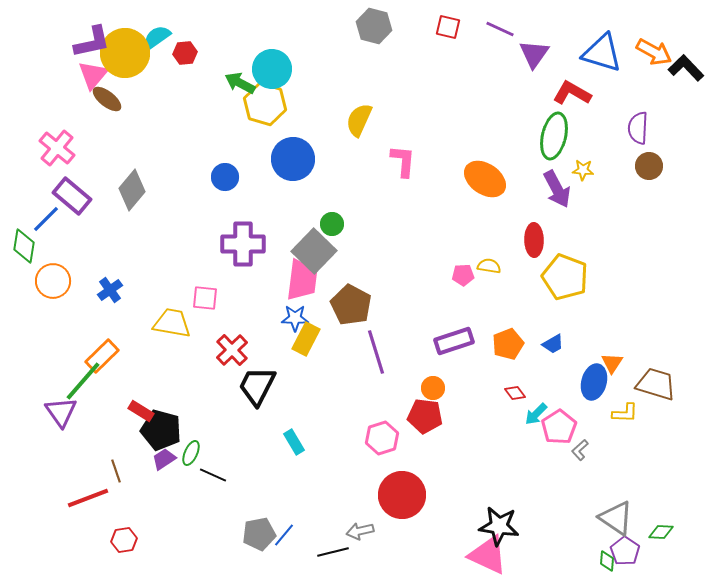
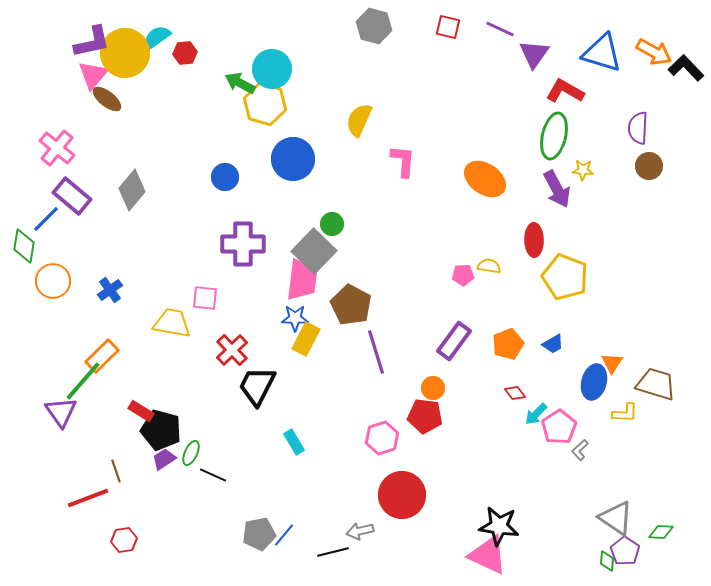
red L-shape at (572, 93): moved 7 px left, 2 px up
purple rectangle at (454, 341): rotated 36 degrees counterclockwise
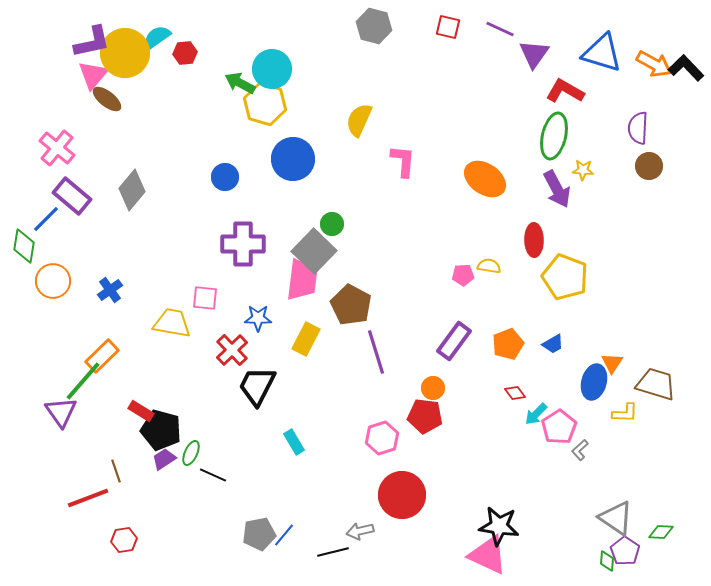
orange arrow at (654, 52): moved 12 px down
blue star at (295, 318): moved 37 px left
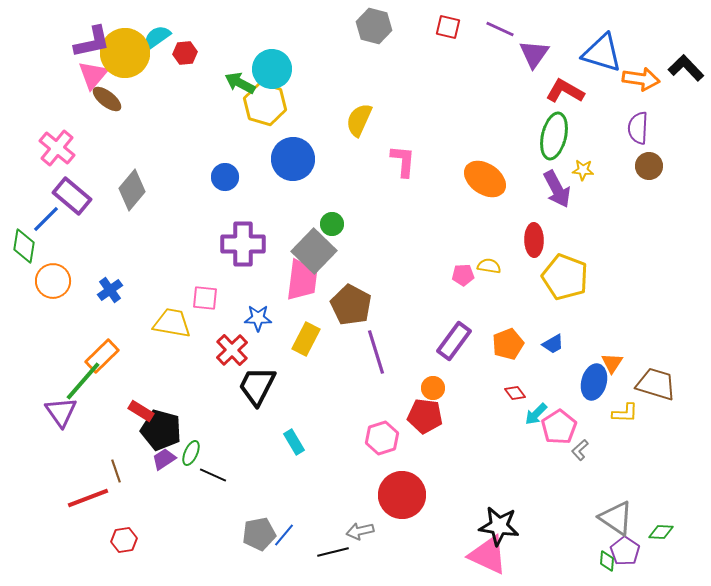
orange arrow at (654, 64): moved 13 px left, 15 px down; rotated 21 degrees counterclockwise
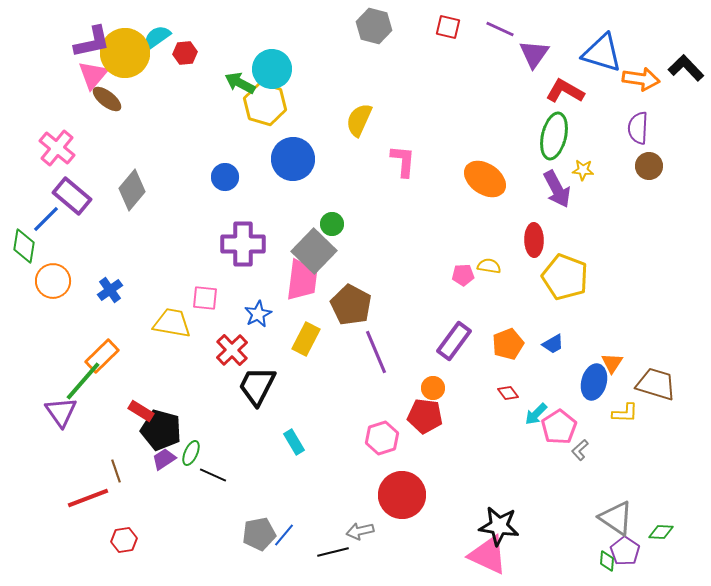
blue star at (258, 318): moved 4 px up; rotated 28 degrees counterclockwise
purple line at (376, 352): rotated 6 degrees counterclockwise
red diamond at (515, 393): moved 7 px left
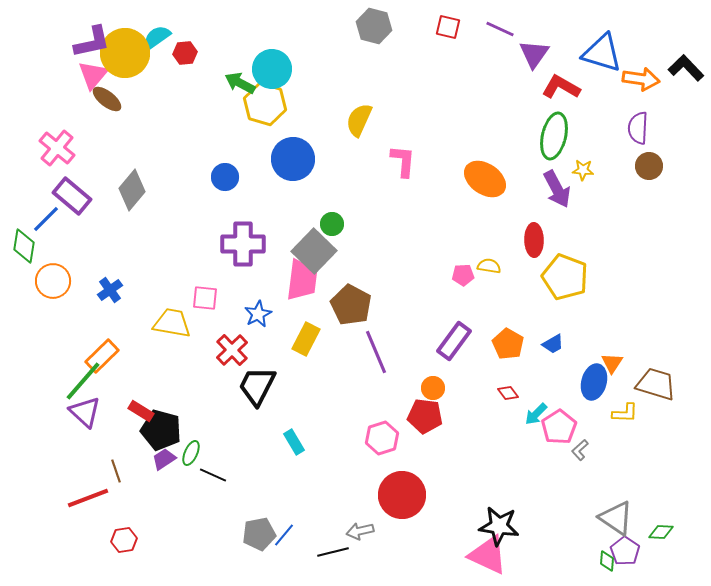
red L-shape at (565, 91): moved 4 px left, 4 px up
orange pentagon at (508, 344): rotated 20 degrees counterclockwise
purple triangle at (61, 412): moved 24 px right; rotated 12 degrees counterclockwise
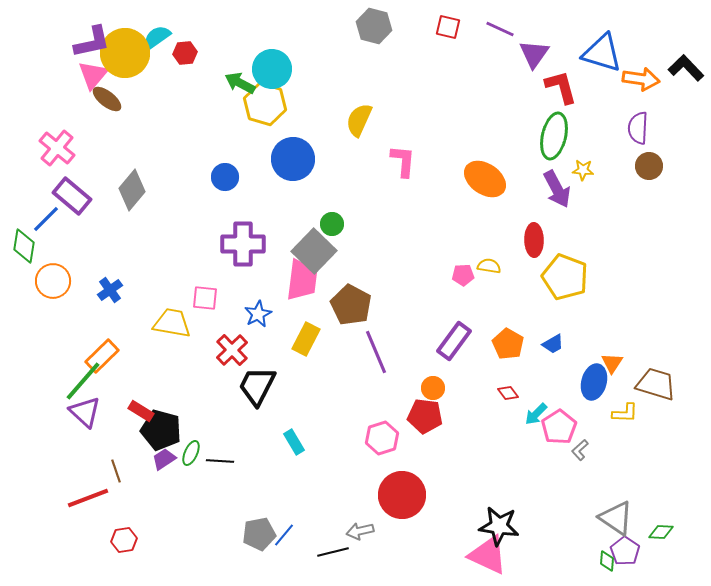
red L-shape at (561, 87): rotated 45 degrees clockwise
black line at (213, 475): moved 7 px right, 14 px up; rotated 20 degrees counterclockwise
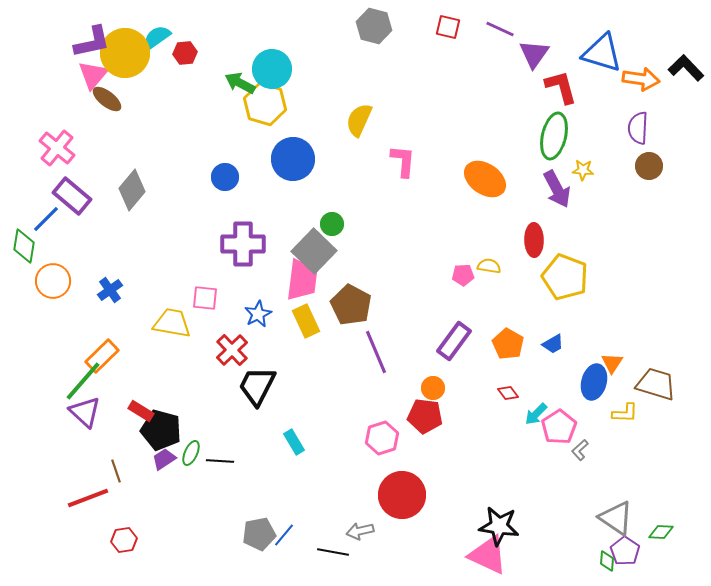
yellow rectangle at (306, 339): moved 18 px up; rotated 52 degrees counterclockwise
black line at (333, 552): rotated 24 degrees clockwise
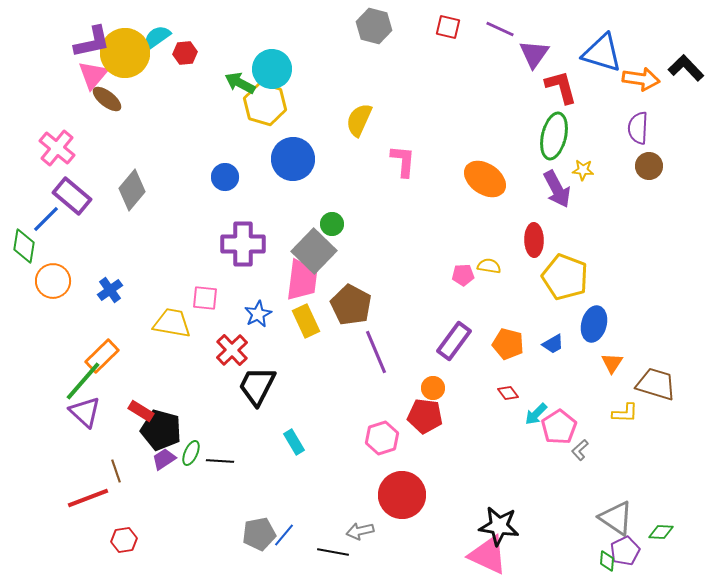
orange pentagon at (508, 344): rotated 16 degrees counterclockwise
blue ellipse at (594, 382): moved 58 px up
purple pentagon at (625, 551): rotated 12 degrees clockwise
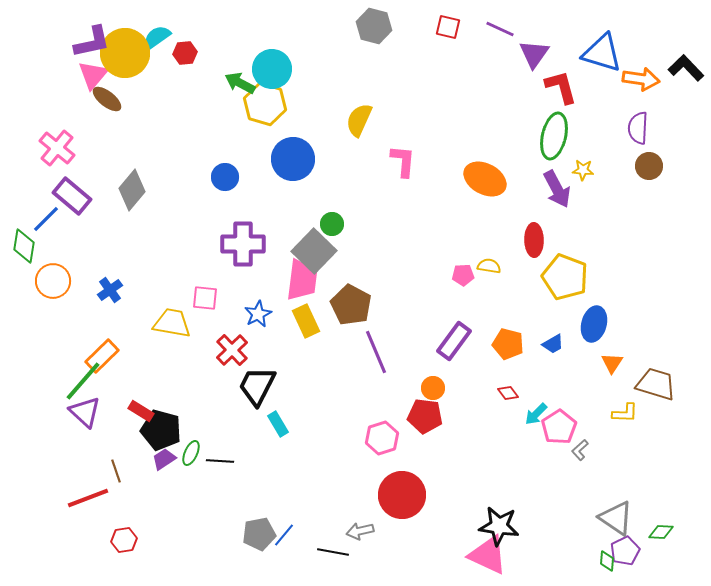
orange ellipse at (485, 179): rotated 6 degrees counterclockwise
cyan rectangle at (294, 442): moved 16 px left, 18 px up
